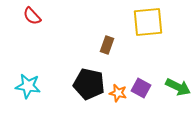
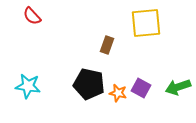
yellow square: moved 2 px left, 1 px down
green arrow: rotated 135 degrees clockwise
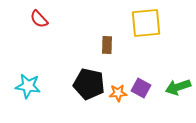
red semicircle: moved 7 px right, 3 px down
brown rectangle: rotated 18 degrees counterclockwise
orange star: rotated 18 degrees counterclockwise
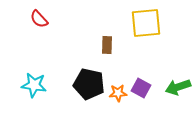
cyan star: moved 6 px right, 1 px up
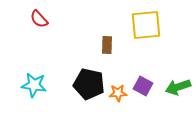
yellow square: moved 2 px down
purple square: moved 2 px right, 2 px up
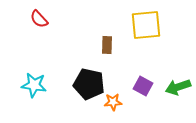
orange star: moved 5 px left, 9 px down
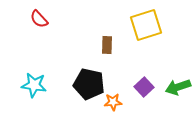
yellow square: rotated 12 degrees counterclockwise
purple square: moved 1 px right, 1 px down; rotated 18 degrees clockwise
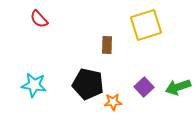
black pentagon: moved 1 px left
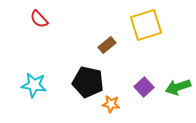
brown rectangle: rotated 48 degrees clockwise
black pentagon: moved 2 px up
orange star: moved 2 px left, 2 px down; rotated 12 degrees clockwise
